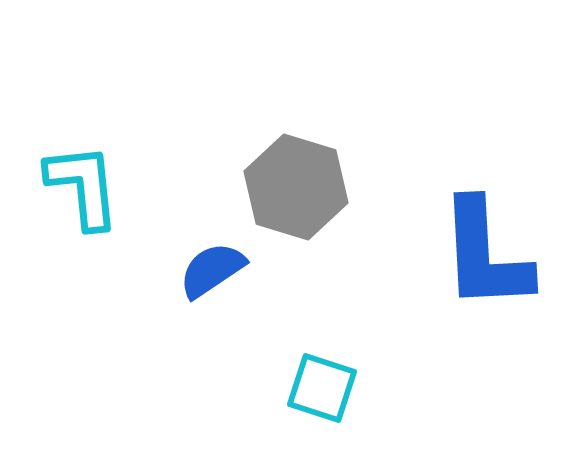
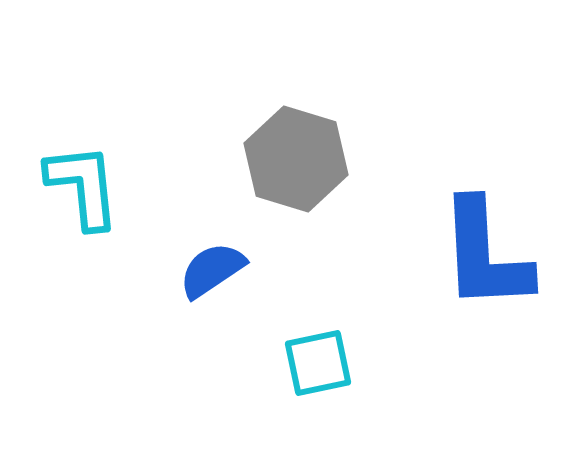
gray hexagon: moved 28 px up
cyan square: moved 4 px left, 25 px up; rotated 30 degrees counterclockwise
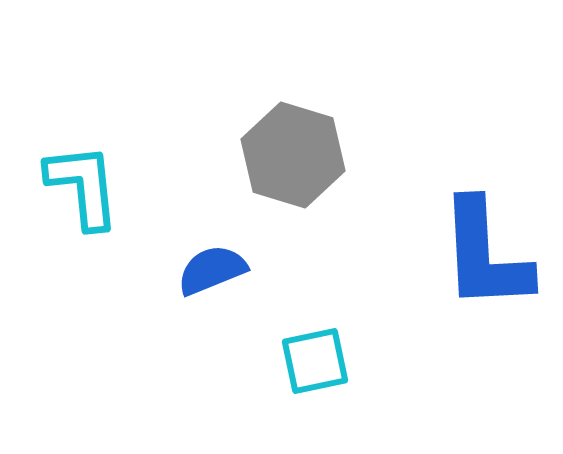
gray hexagon: moved 3 px left, 4 px up
blue semicircle: rotated 12 degrees clockwise
cyan square: moved 3 px left, 2 px up
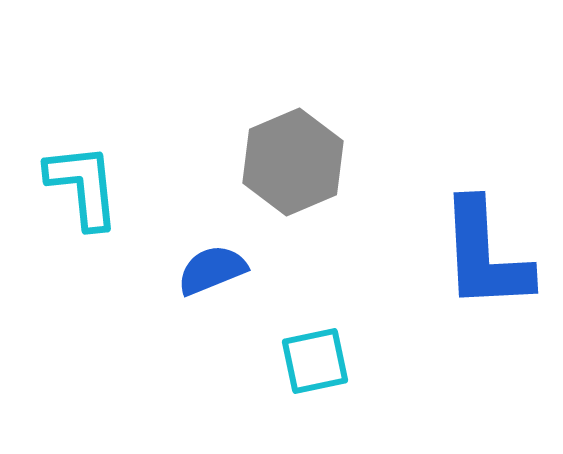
gray hexagon: moved 7 px down; rotated 20 degrees clockwise
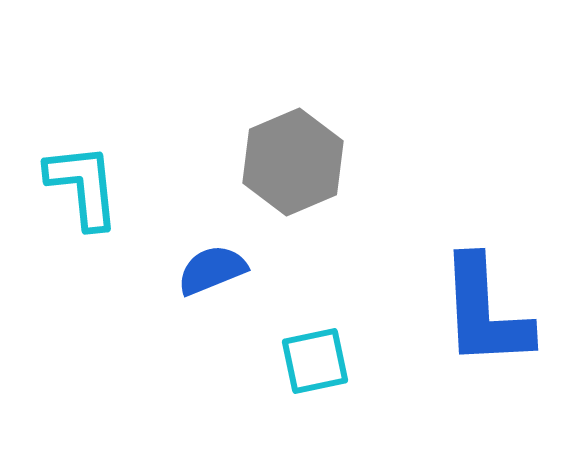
blue L-shape: moved 57 px down
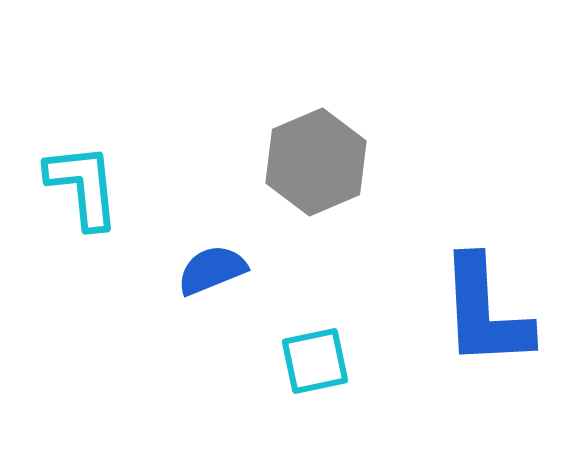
gray hexagon: moved 23 px right
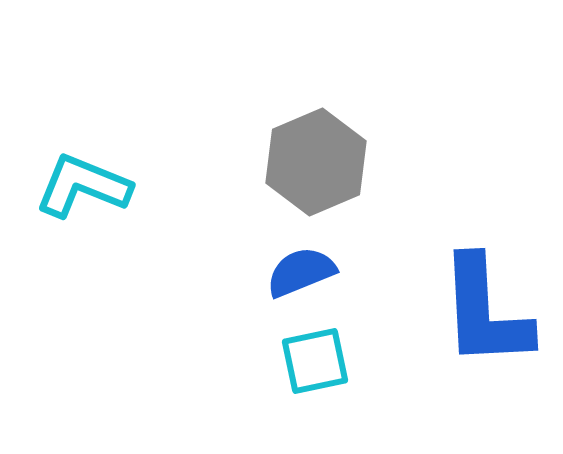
cyan L-shape: rotated 62 degrees counterclockwise
blue semicircle: moved 89 px right, 2 px down
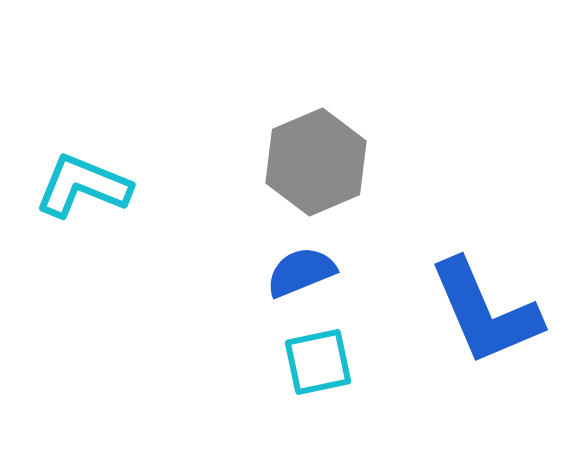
blue L-shape: rotated 20 degrees counterclockwise
cyan square: moved 3 px right, 1 px down
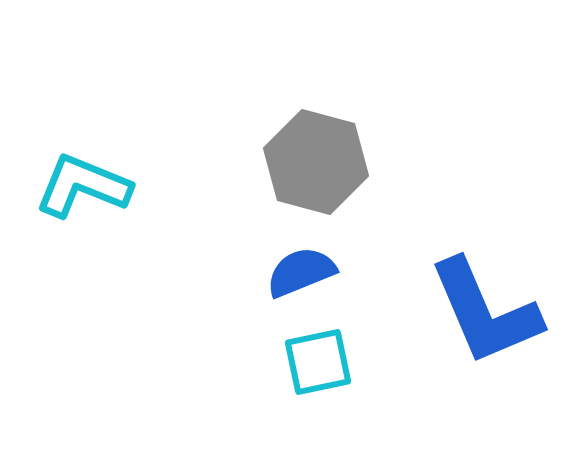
gray hexagon: rotated 22 degrees counterclockwise
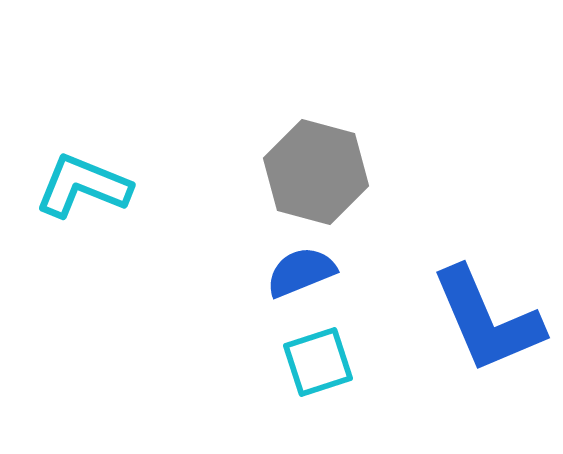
gray hexagon: moved 10 px down
blue L-shape: moved 2 px right, 8 px down
cyan square: rotated 6 degrees counterclockwise
